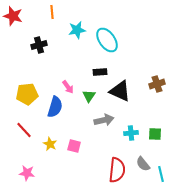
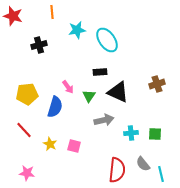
black triangle: moved 2 px left, 1 px down
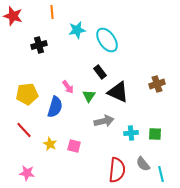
black rectangle: rotated 56 degrees clockwise
gray arrow: moved 1 px down
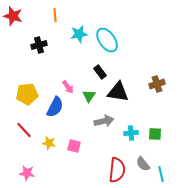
orange line: moved 3 px right, 3 px down
cyan star: moved 2 px right, 4 px down
black triangle: rotated 15 degrees counterclockwise
blue semicircle: rotated 10 degrees clockwise
yellow star: moved 1 px left, 1 px up; rotated 16 degrees counterclockwise
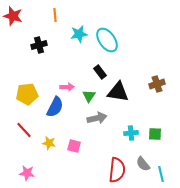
pink arrow: moved 1 px left; rotated 56 degrees counterclockwise
gray arrow: moved 7 px left, 3 px up
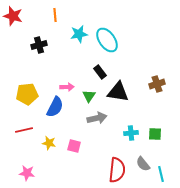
red line: rotated 60 degrees counterclockwise
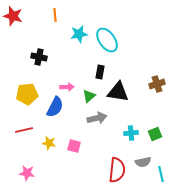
black cross: moved 12 px down; rotated 28 degrees clockwise
black rectangle: rotated 48 degrees clockwise
green triangle: rotated 16 degrees clockwise
green square: rotated 24 degrees counterclockwise
gray semicircle: moved 2 px up; rotated 63 degrees counterclockwise
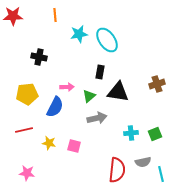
red star: rotated 18 degrees counterclockwise
